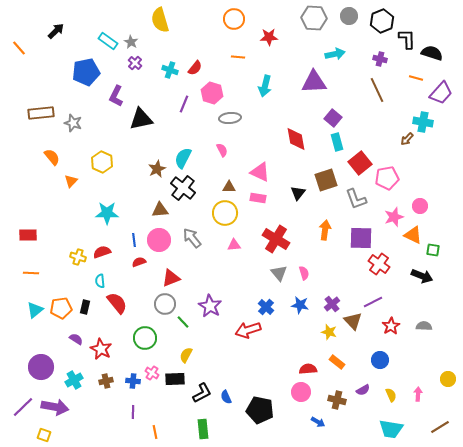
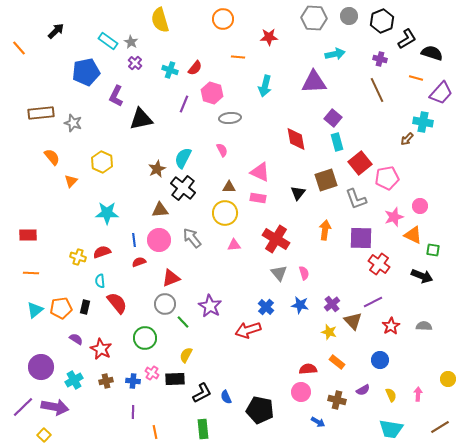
orange circle at (234, 19): moved 11 px left
black L-shape at (407, 39): rotated 60 degrees clockwise
yellow square at (44, 435): rotated 24 degrees clockwise
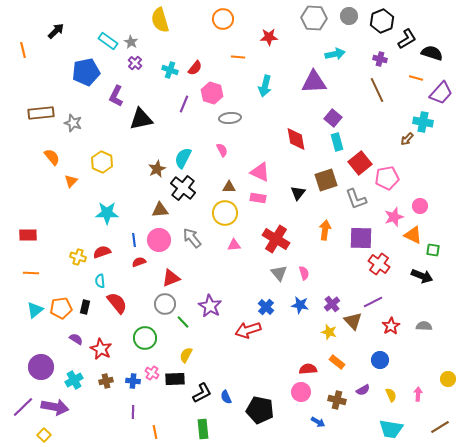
orange line at (19, 48): moved 4 px right, 2 px down; rotated 28 degrees clockwise
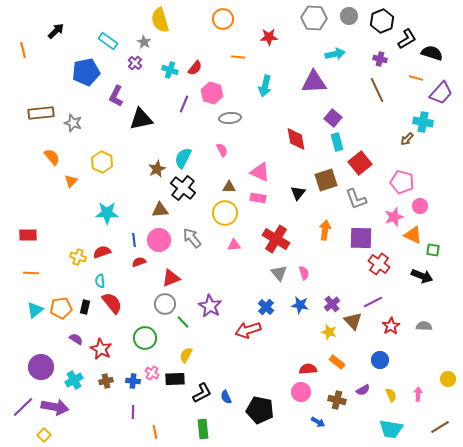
gray star at (131, 42): moved 13 px right
pink pentagon at (387, 178): moved 15 px right, 4 px down; rotated 25 degrees clockwise
red semicircle at (117, 303): moved 5 px left
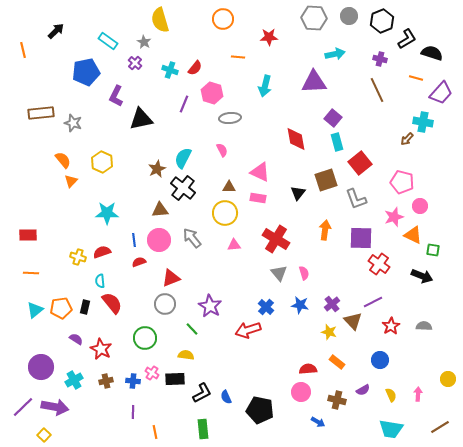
orange semicircle at (52, 157): moved 11 px right, 3 px down
green line at (183, 322): moved 9 px right, 7 px down
yellow semicircle at (186, 355): rotated 70 degrees clockwise
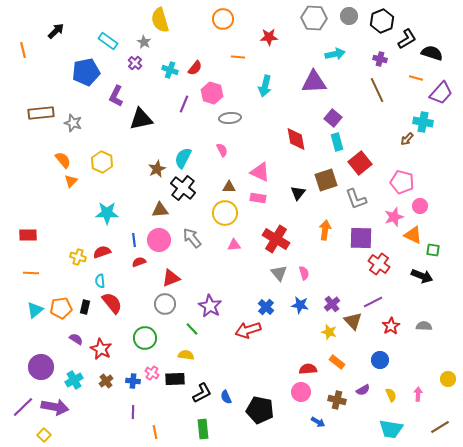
brown cross at (106, 381): rotated 24 degrees counterclockwise
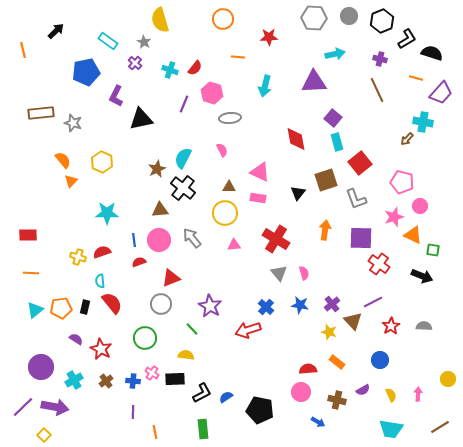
gray circle at (165, 304): moved 4 px left
blue semicircle at (226, 397): rotated 80 degrees clockwise
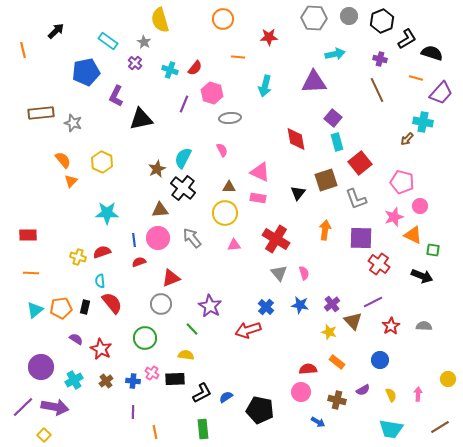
pink circle at (159, 240): moved 1 px left, 2 px up
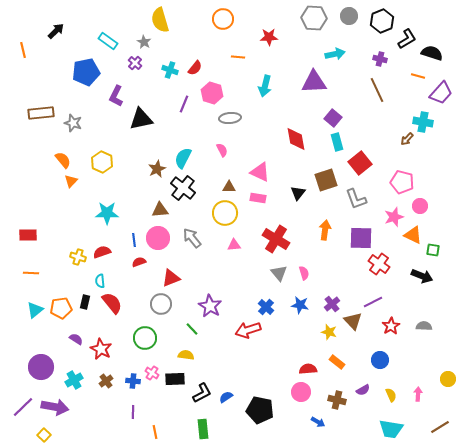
orange line at (416, 78): moved 2 px right, 2 px up
black rectangle at (85, 307): moved 5 px up
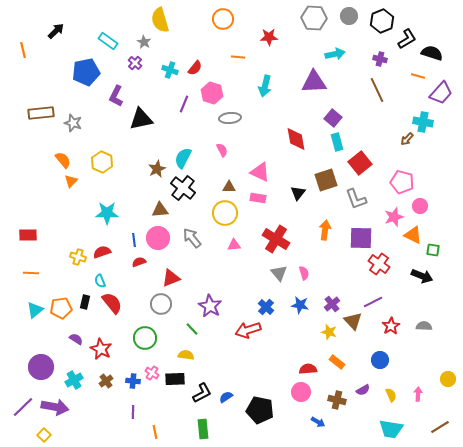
cyan semicircle at (100, 281): rotated 16 degrees counterclockwise
